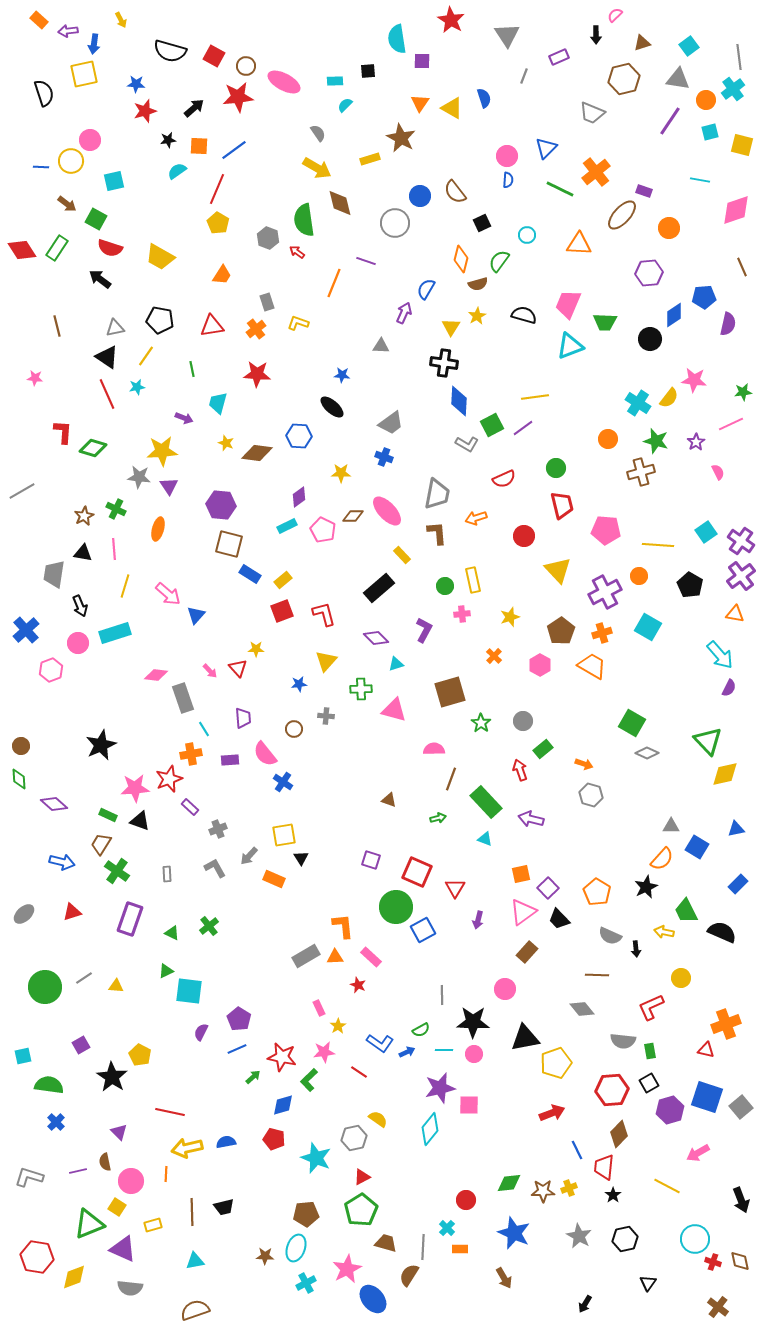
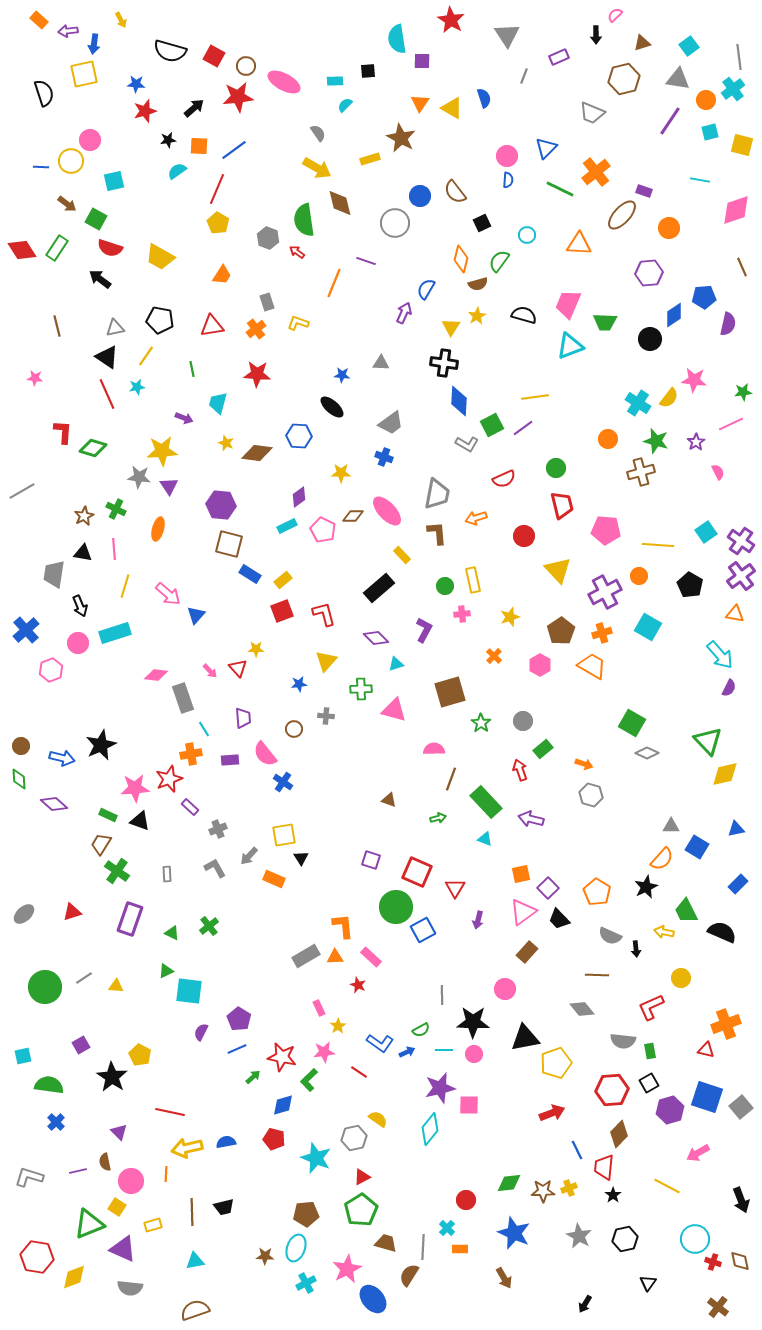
gray triangle at (381, 346): moved 17 px down
blue arrow at (62, 862): moved 104 px up
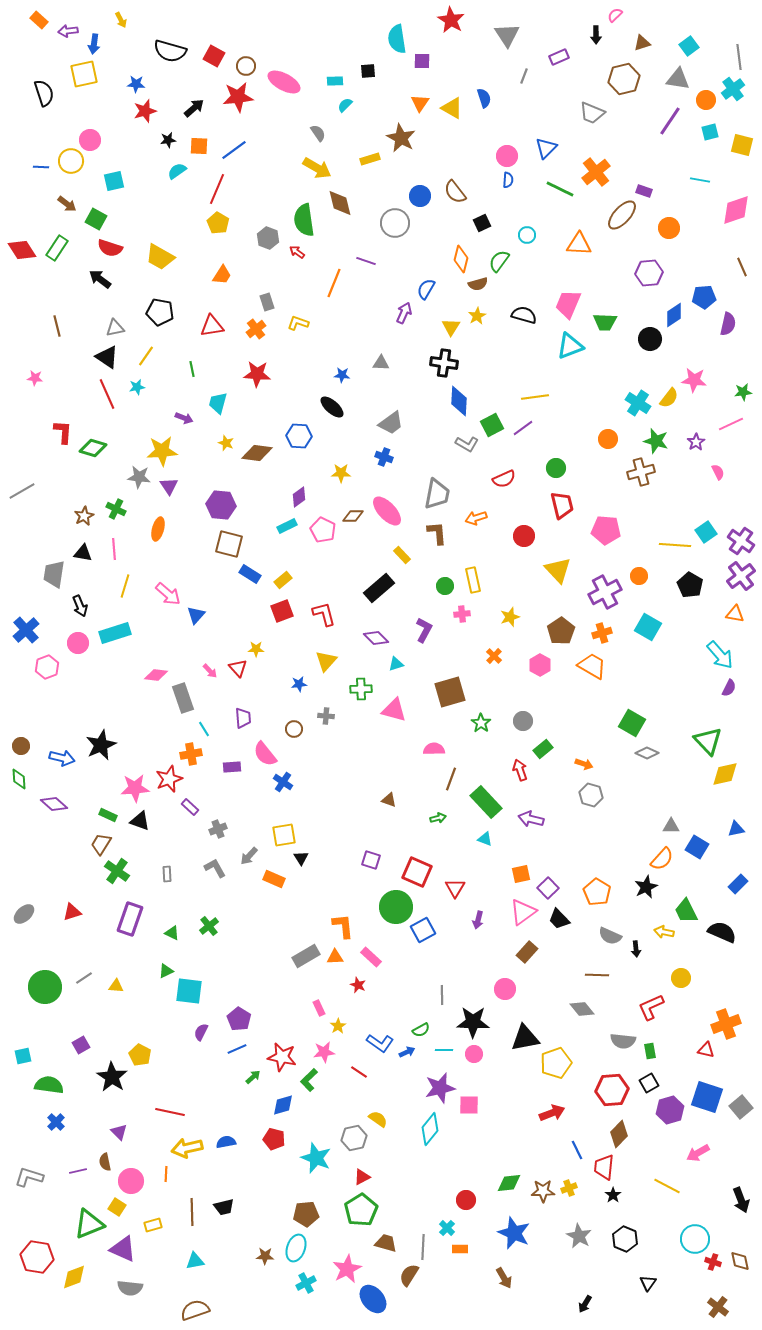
black pentagon at (160, 320): moved 8 px up
yellow line at (658, 545): moved 17 px right
pink hexagon at (51, 670): moved 4 px left, 3 px up
purple rectangle at (230, 760): moved 2 px right, 7 px down
black hexagon at (625, 1239): rotated 25 degrees counterclockwise
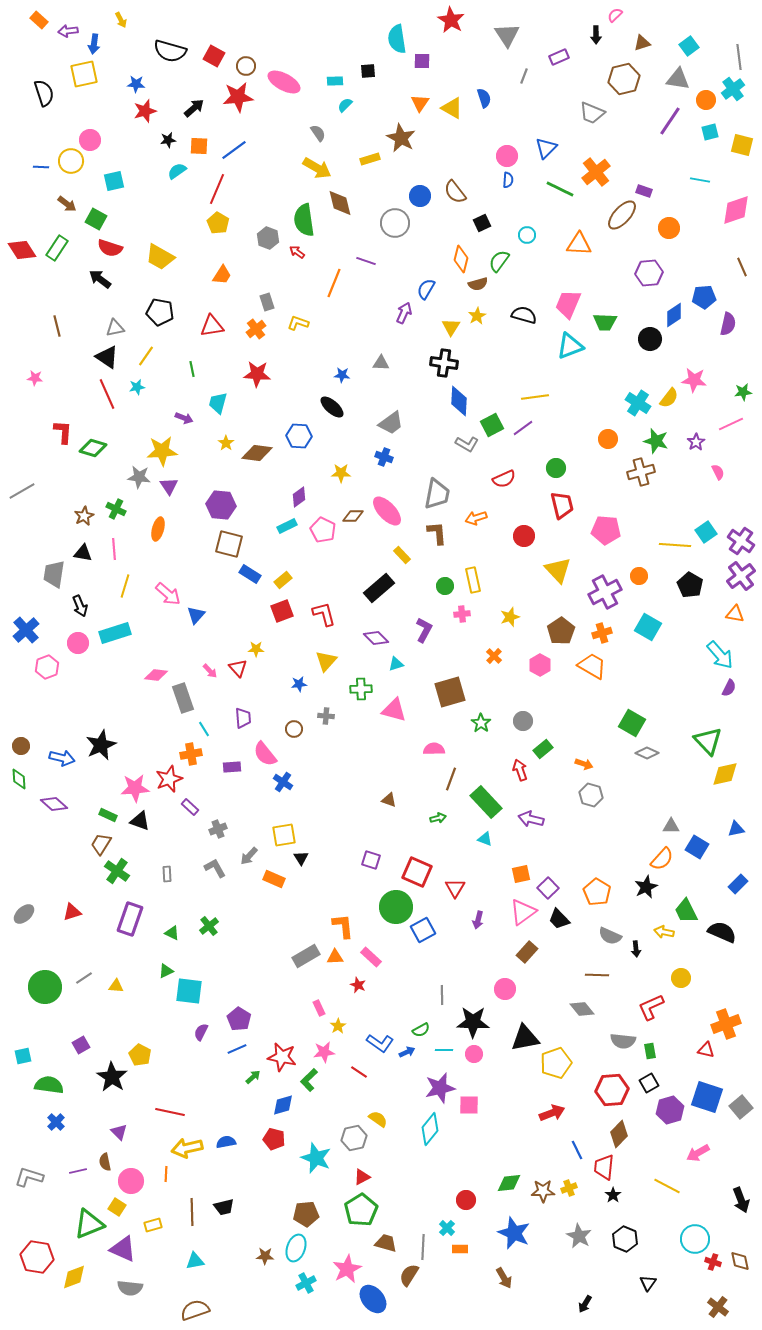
yellow star at (226, 443): rotated 14 degrees clockwise
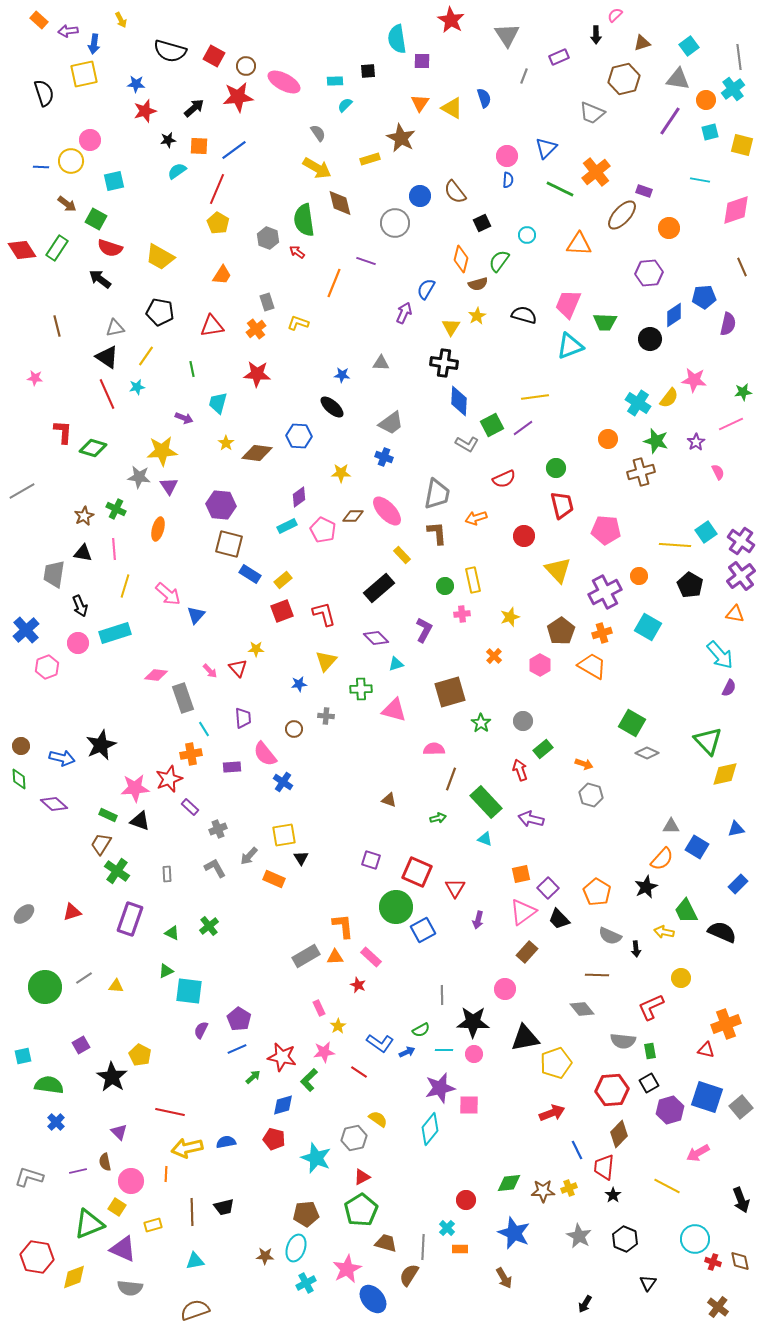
purple semicircle at (201, 1032): moved 2 px up
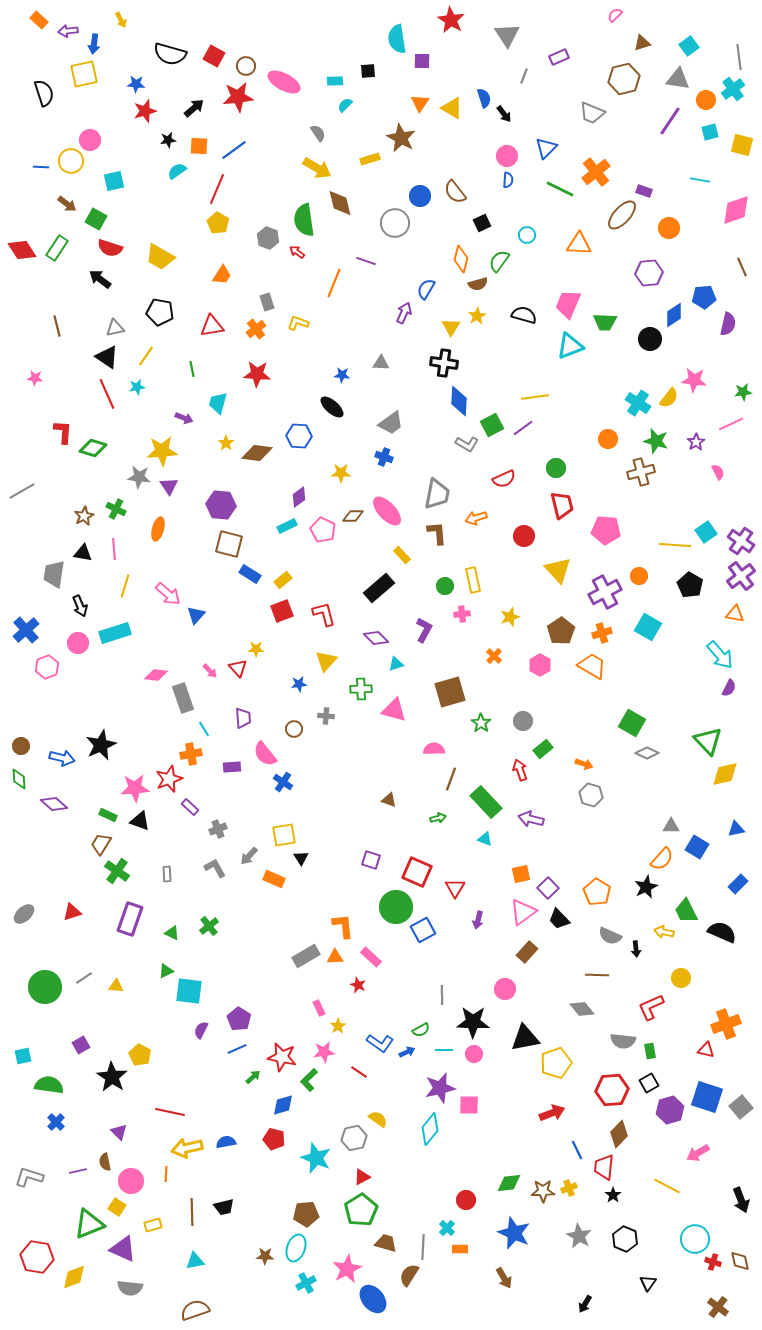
black arrow at (596, 35): moved 92 px left, 79 px down; rotated 36 degrees counterclockwise
black semicircle at (170, 51): moved 3 px down
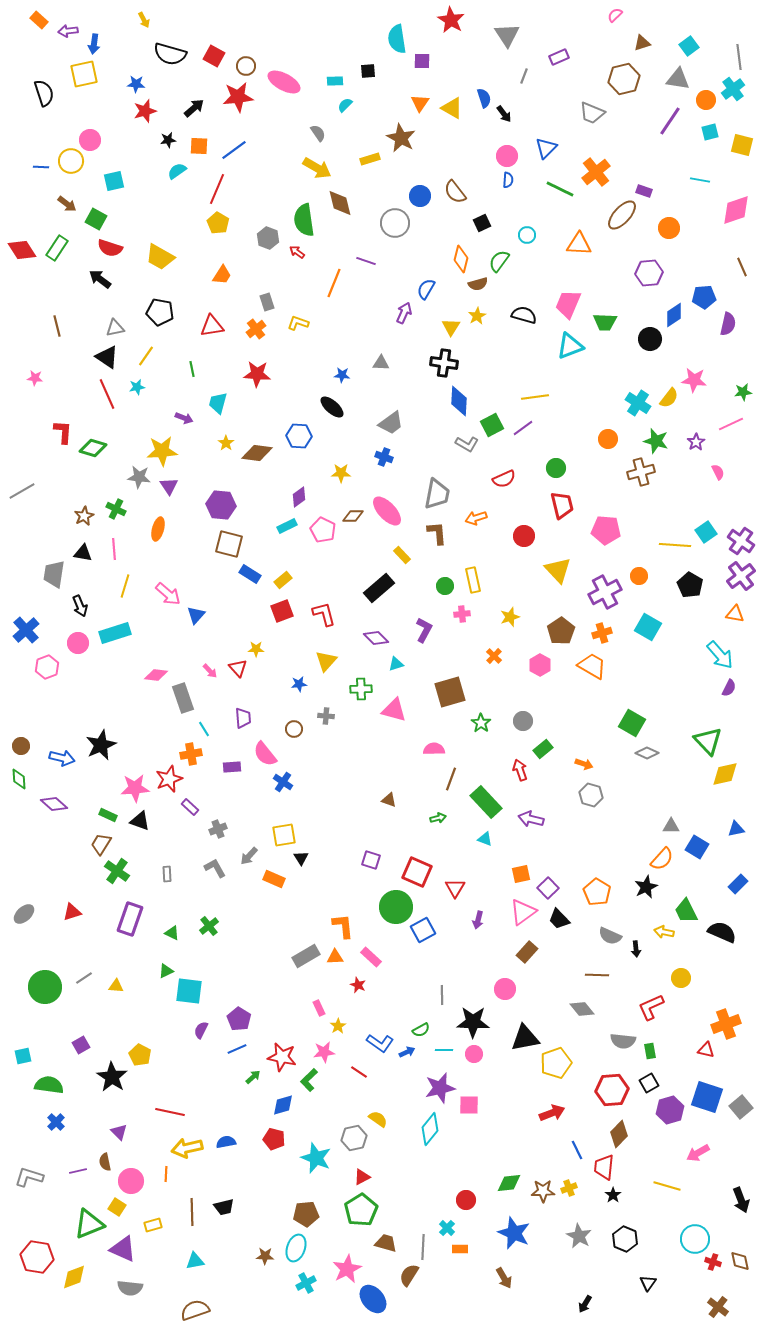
yellow arrow at (121, 20): moved 23 px right
yellow line at (667, 1186): rotated 12 degrees counterclockwise
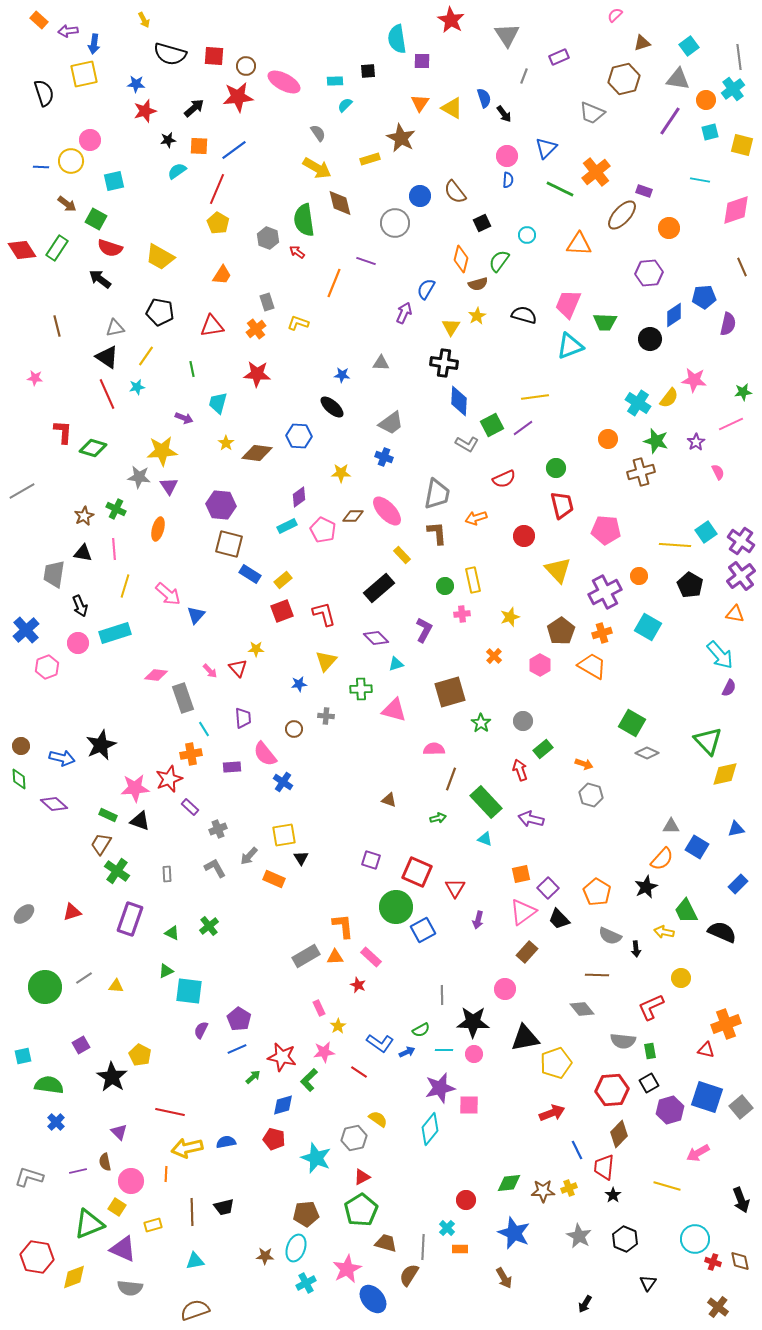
red square at (214, 56): rotated 25 degrees counterclockwise
